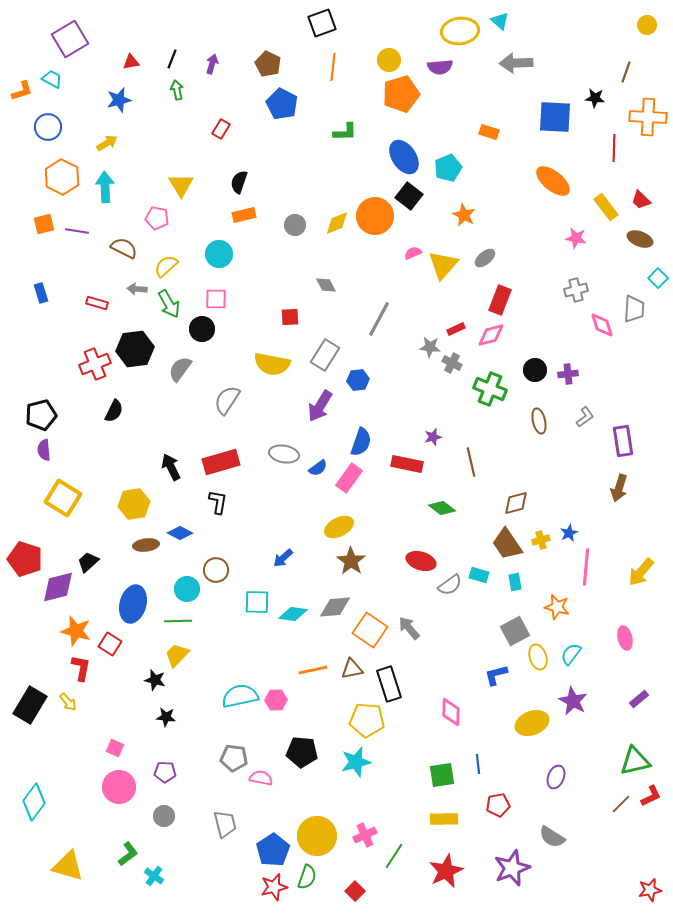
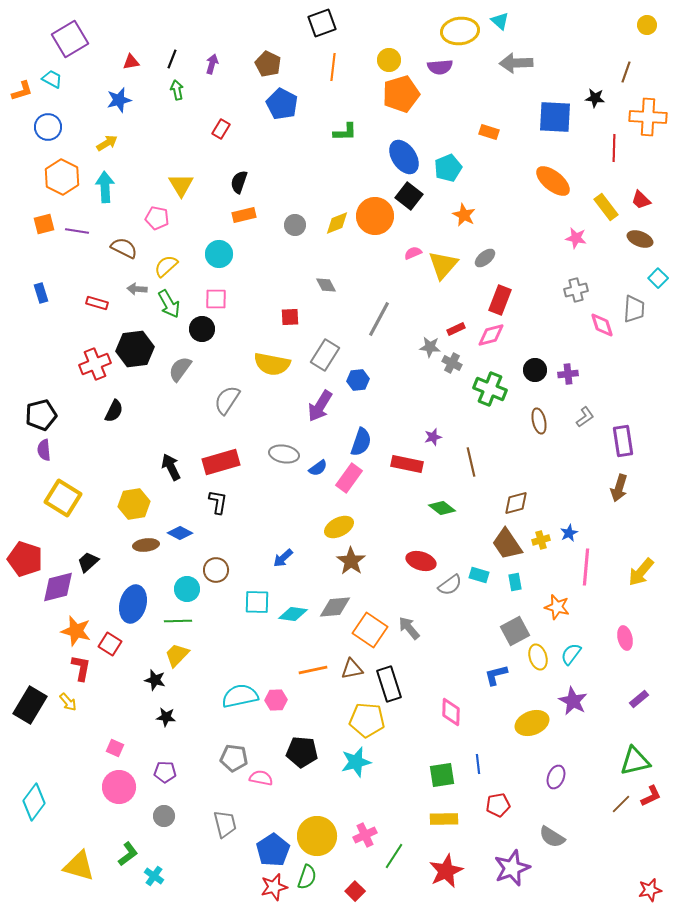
yellow triangle at (68, 866): moved 11 px right
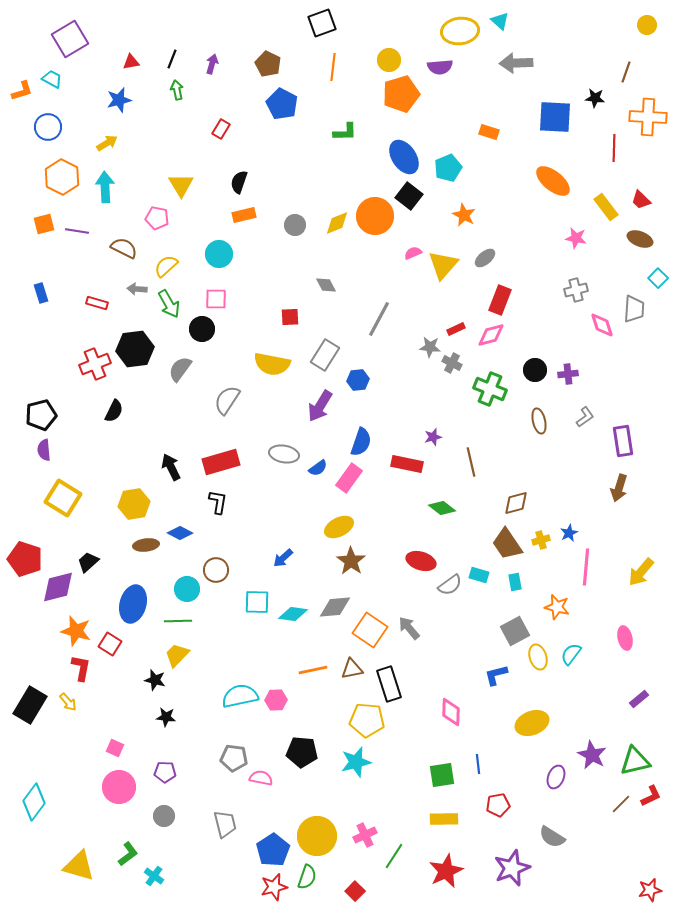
purple star at (573, 701): moved 19 px right, 54 px down
